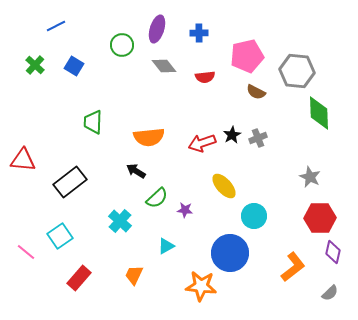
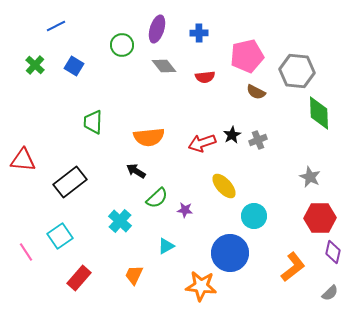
gray cross: moved 2 px down
pink line: rotated 18 degrees clockwise
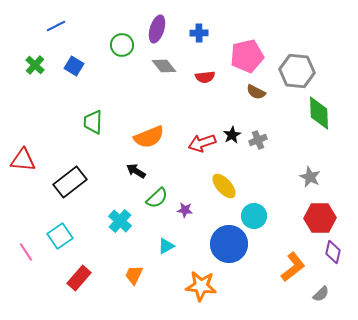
orange semicircle: rotated 16 degrees counterclockwise
blue circle: moved 1 px left, 9 px up
gray semicircle: moved 9 px left, 1 px down
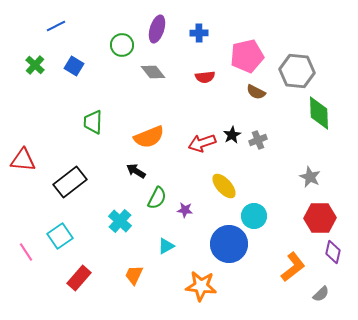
gray diamond: moved 11 px left, 6 px down
green semicircle: rotated 20 degrees counterclockwise
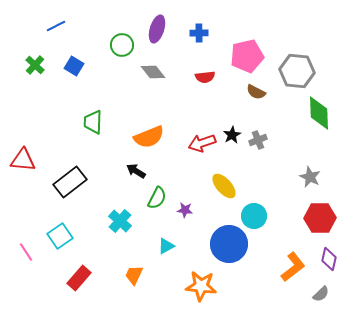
purple diamond: moved 4 px left, 7 px down
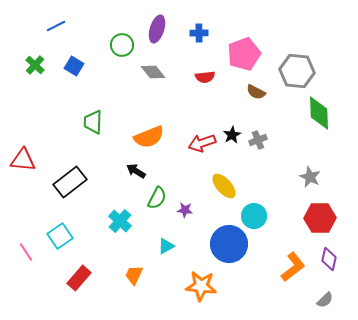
pink pentagon: moved 3 px left, 2 px up; rotated 8 degrees counterclockwise
gray semicircle: moved 4 px right, 6 px down
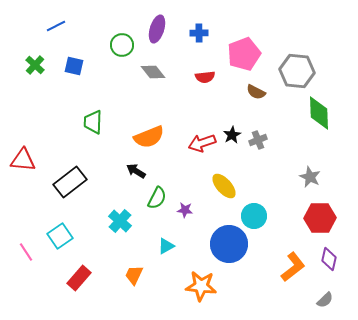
blue square: rotated 18 degrees counterclockwise
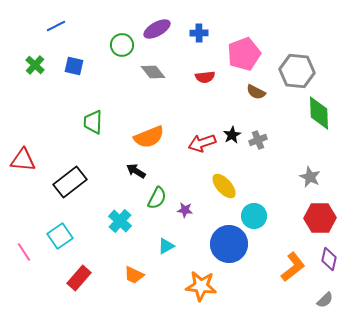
purple ellipse: rotated 44 degrees clockwise
pink line: moved 2 px left
orange trapezoid: rotated 90 degrees counterclockwise
